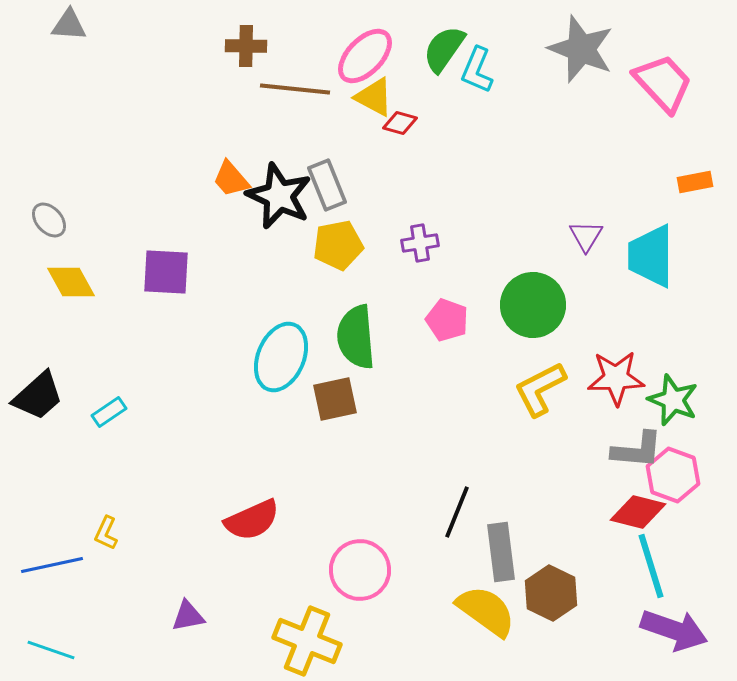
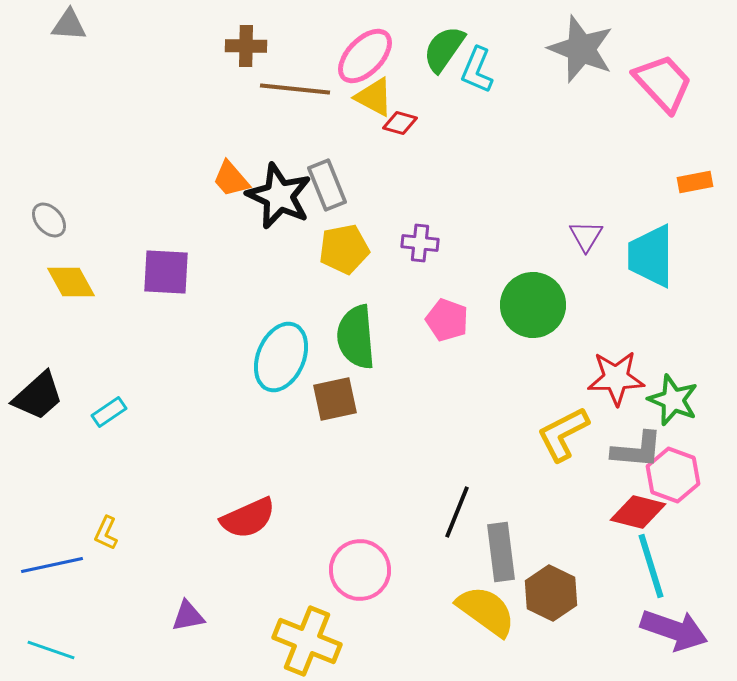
purple cross at (420, 243): rotated 15 degrees clockwise
yellow pentagon at (338, 245): moved 6 px right, 4 px down
yellow L-shape at (540, 389): moved 23 px right, 45 px down
red semicircle at (252, 520): moved 4 px left, 2 px up
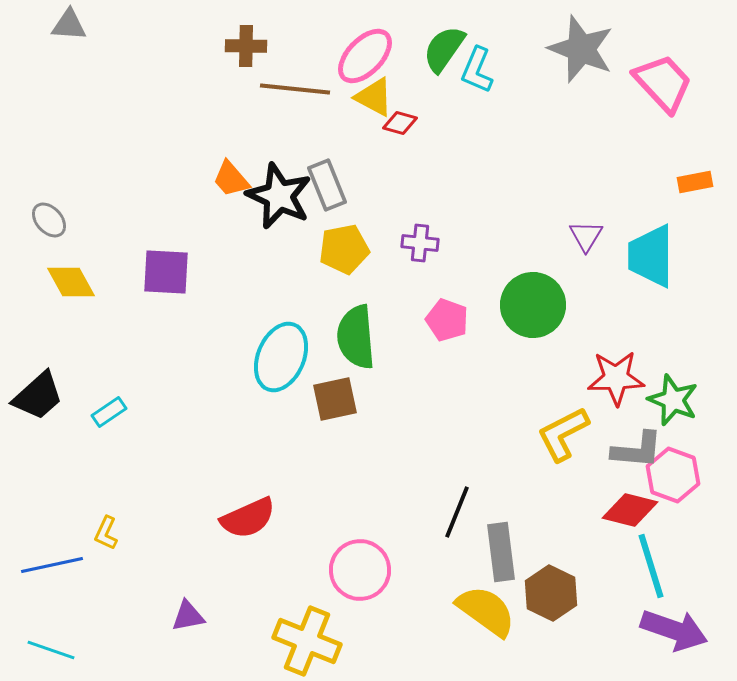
red diamond at (638, 512): moved 8 px left, 2 px up
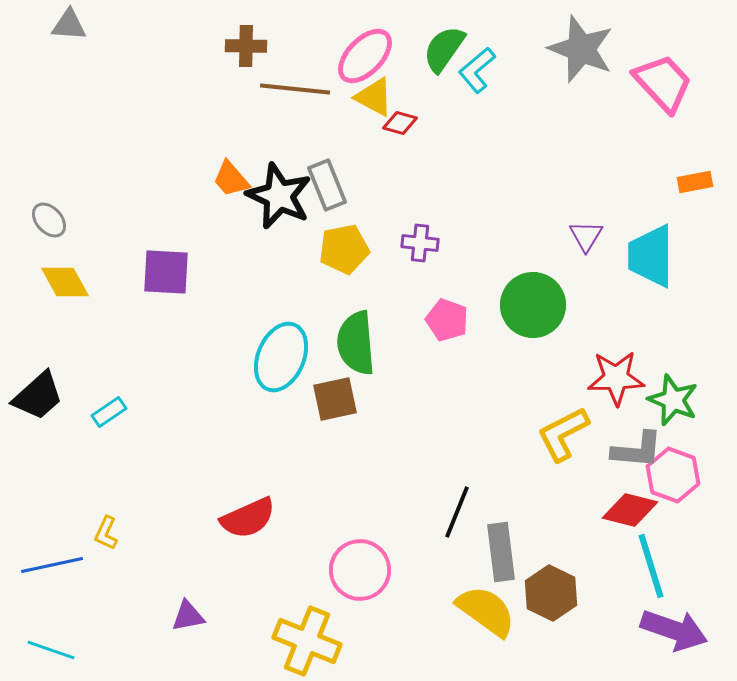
cyan L-shape at (477, 70): rotated 27 degrees clockwise
yellow diamond at (71, 282): moved 6 px left
green semicircle at (356, 337): moved 6 px down
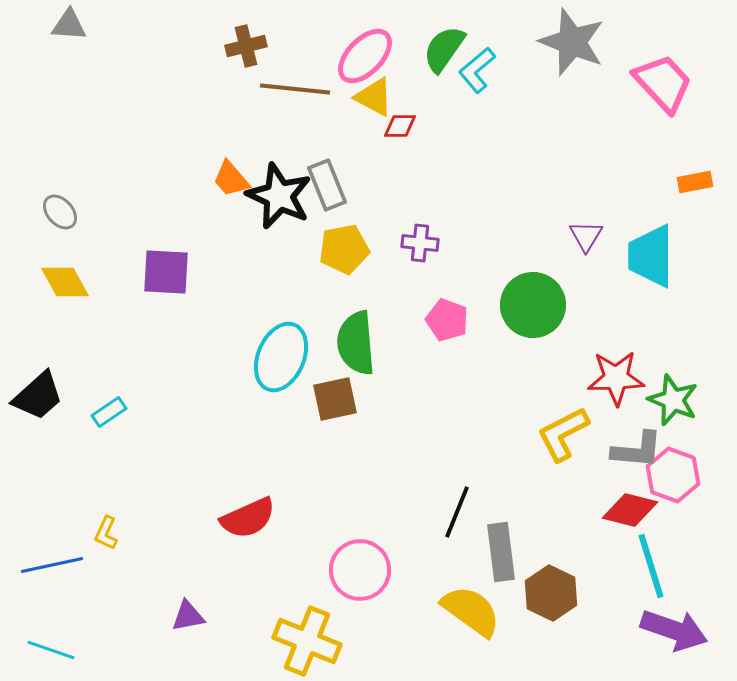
brown cross at (246, 46): rotated 15 degrees counterclockwise
gray star at (581, 49): moved 9 px left, 7 px up
red diamond at (400, 123): moved 3 px down; rotated 16 degrees counterclockwise
gray ellipse at (49, 220): moved 11 px right, 8 px up
yellow semicircle at (486, 611): moved 15 px left
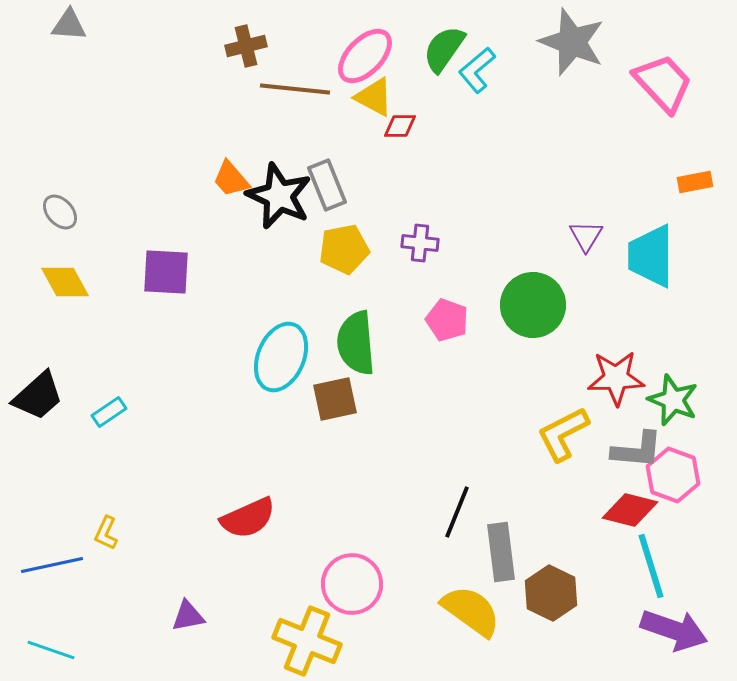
pink circle at (360, 570): moved 8 px left, 14 px down
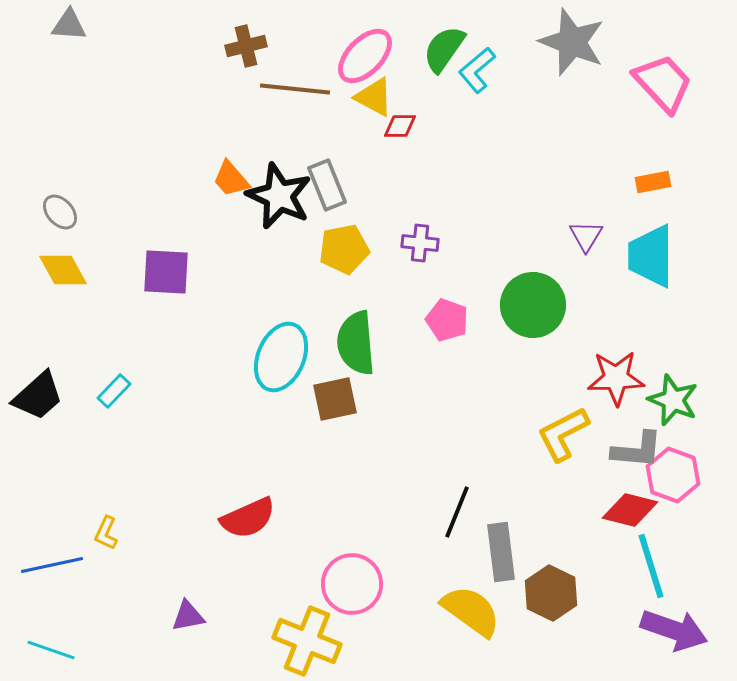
orange rectangle at (695, 182): moved 42 px left
yellow diamond at (65, 282): moved 2 px left, 12 px up
cyan rectangle at (109, 412): moved 5 px right, 21 px up; rotated 12 degrees counterclockwise
